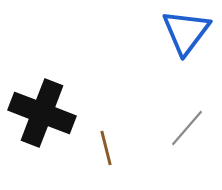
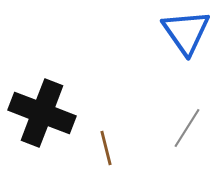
blue triangle: rotated 12 degrees counterclockwise
gray line: rotated 9 degrees counterclockwise
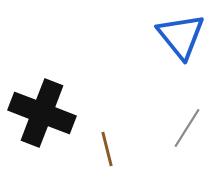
blue triangle: moved 5 px left, 4 px down; rotated 4 degrees counterclockwise
brown line: moved 1 px right, 1 px down
